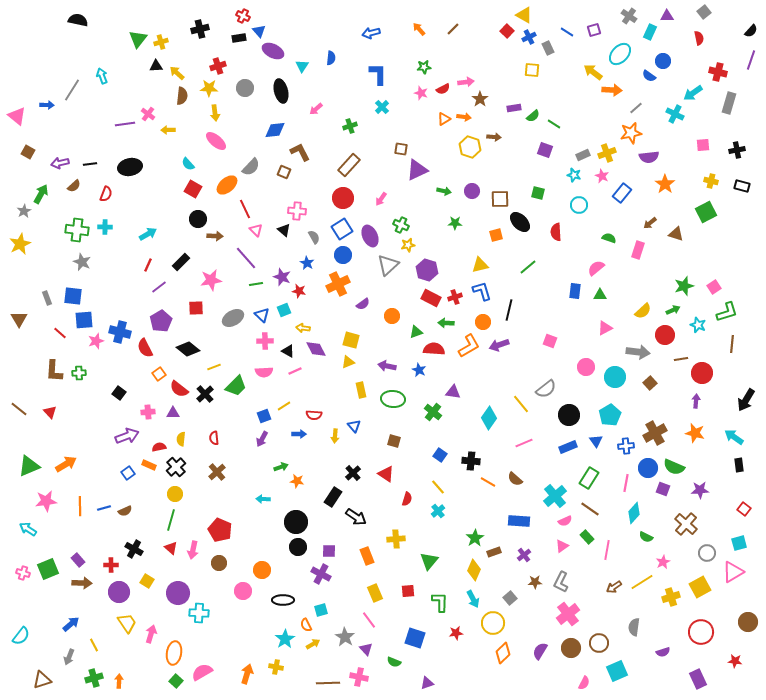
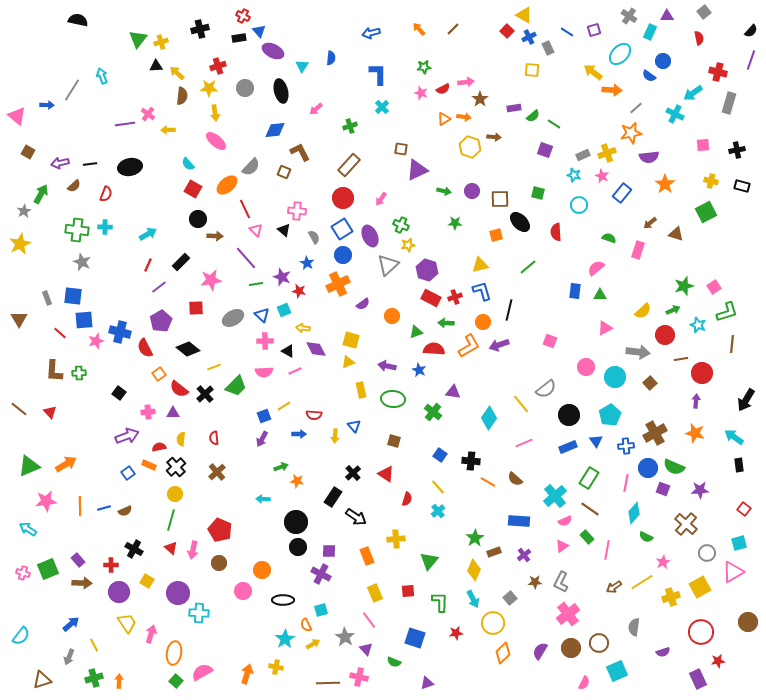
red star at (735, 661): moved 17 px left; rotated 16 degrees counterclockwise
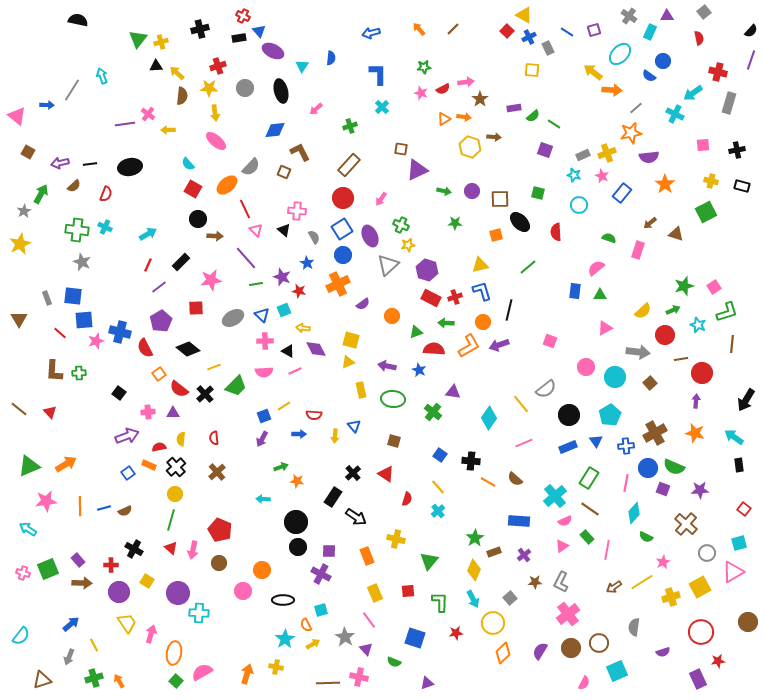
cyan cross at (105, 227): rotated 24 degrees clockwise
yellow cross at (396, 539): rotated 18 degrees clockwise
orange arrow at (119, 681): rotated 32 degrees counterclockwise
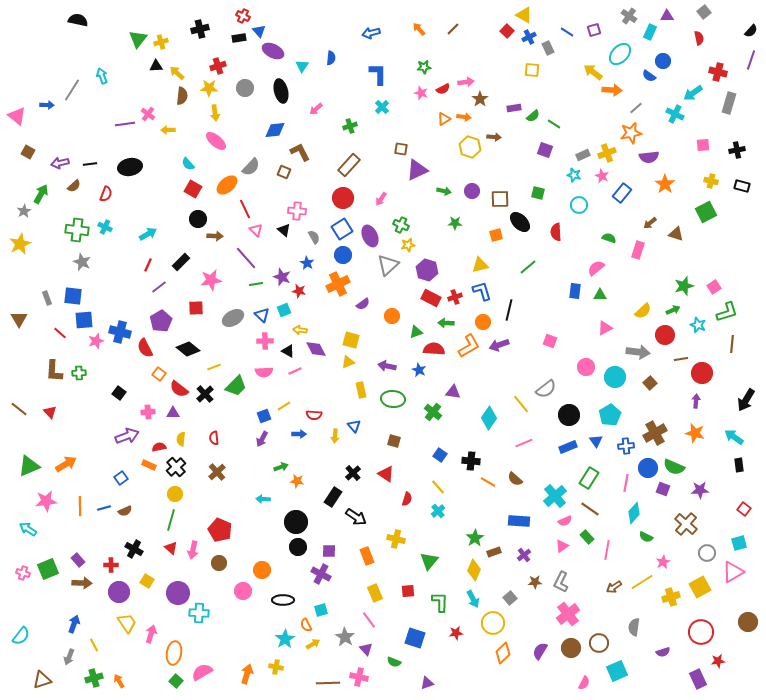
yellow arrow at (303, 328): moved 3 px left, 2 px down
orange square at (159, 374): rotated 16 degrees counterclockwise
blue square at (128, 473): moved 7 px left, 5 px down
blue arrow at (71, 624): moved 3 px right; rotated 30 degrees counterclockwise
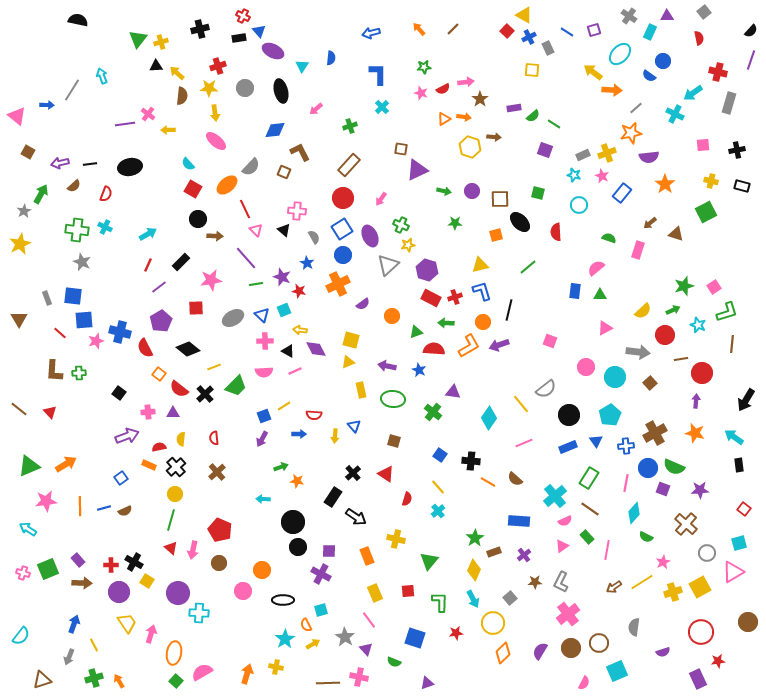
black circle at (296, 522): moved 3 px left
black cross at (134, 549): moved 13 px down
yellow cross at (671, 597): moved 2 px right, 5 px up
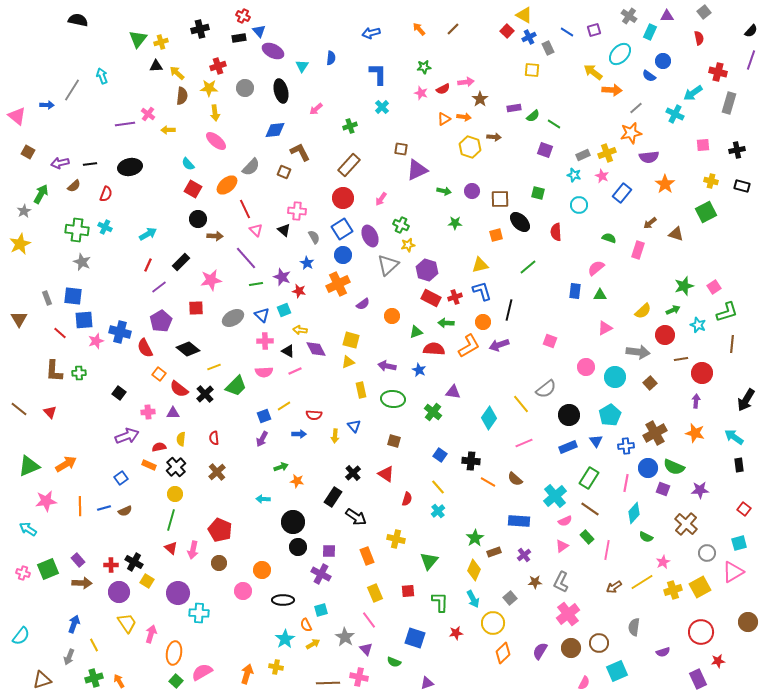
yellow cross at (673, 592): moved 2 px up
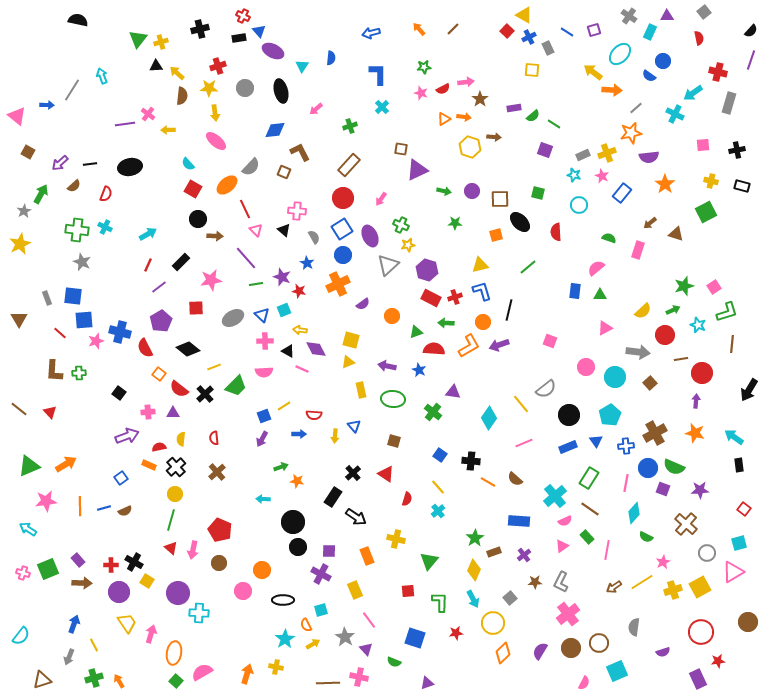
purple arrow at (60, 163): rotated 30 degrees counterclockwise
pink line at (295, 371): moved 7 px right, 2 px up; rotated 48 degrees clockwise
black arrow at (746, 400): moved 3 px right, 10 px up
yellow rectangle at (375, 593): moved 20 px left, 3 px up
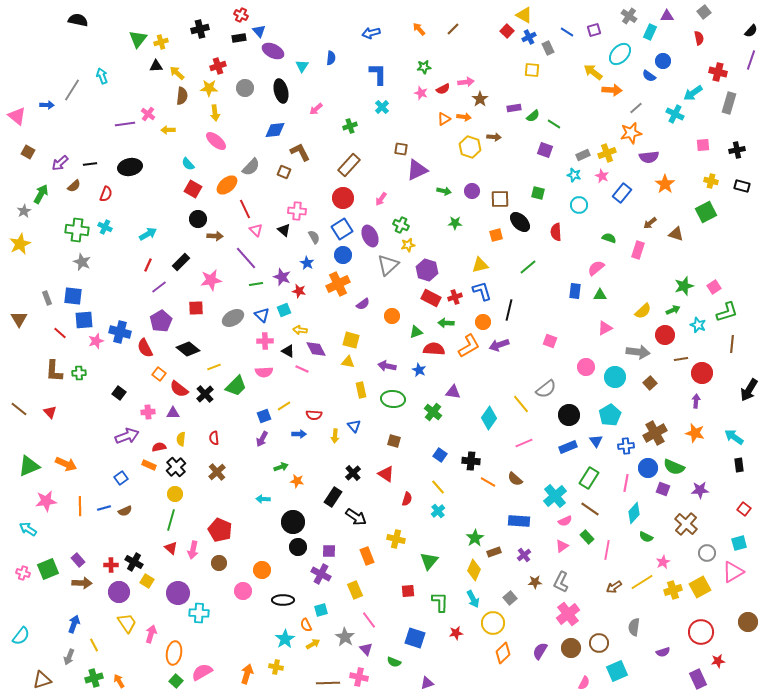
red cross at (243, 16): moved 2 px left, 1 px up
yellow triangle at (348, 362): rotated 32 degrees clockwise
orange arrow at (66, 464): rotated 55 degrees clockwise
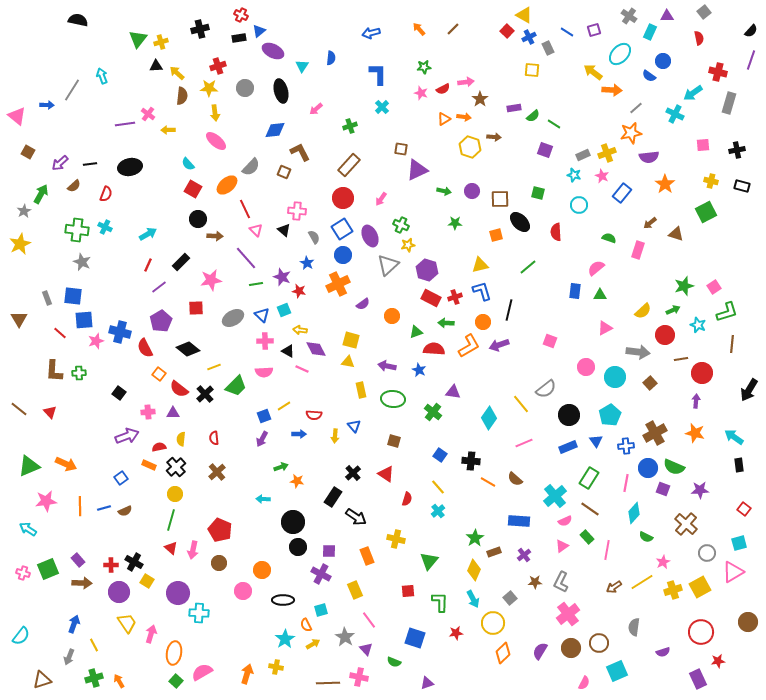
blue triangle at (259, 31): rotated 32 degrees clockwise
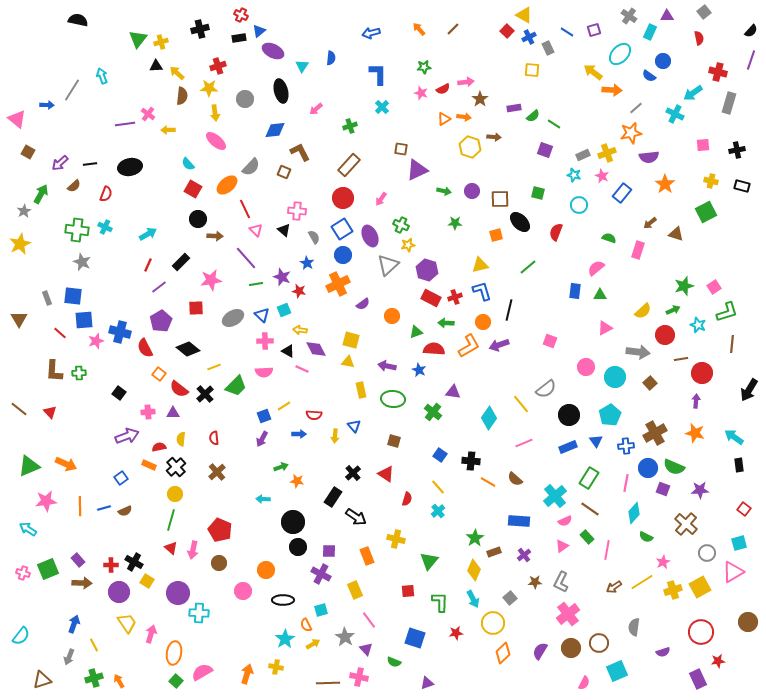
gray circle at (245, 88): moved 11 px down
pink triangle at (17, 116): moved 3 px down
red semicircle at (556, 232): rotated 24 degrees clockwise
orange circle at (262, 570): moved 4 px right
